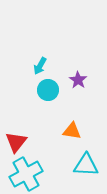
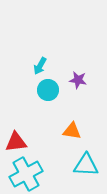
purple star: rotated 24 degrees counterclockwise
red triangle: rotated 45 degrees clockwise
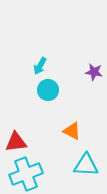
purple star: moved 16 px right, 8 px up
orange triangle: rotated 18 degrees clockwise
cyan cross: rotated 8 degrees clockwise
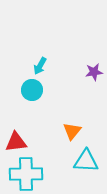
purple star: rotated 18 degrees counterclockwise
cyan circle: moved 16 px left
orange triangle: rotated 42 degrees clockwise
cyan triangle: moved 4 px up
cyan cross: rotated 20 degrees clockwise
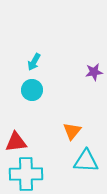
cyan arrow: moved 6 px left, 4 px up
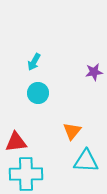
cyan circle: moved 6 px right, 3 px down
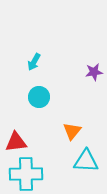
cyan circle: moved 1 px right, 4 px down
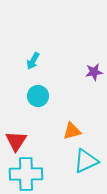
cyan arrow: moved 1 px left, 1 px up
cyan circle: moved 1 px left, 1 px up
orange triangle: rotated 36 degrees clockwise
red triangle: moved 1 px up; rotated 50 degrees counterclockwise
cyan triangle: rotated 28 degrees counterclockwise
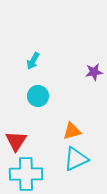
cyan triangle: moved 10 px left, 2 px up
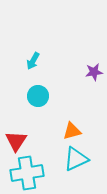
cyan cross: moved 1 px right, 1 px up; rotated 8 degrees counterclockwise
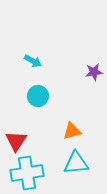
cyan arrow: rotated 90 degrees counterclockwise
cyan triangle: moved 4 px down; rotated 20 degrees clockwise
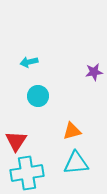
cyan arrow: moved 4 px left, 1 px down; rotated 138 degrees clockwise
